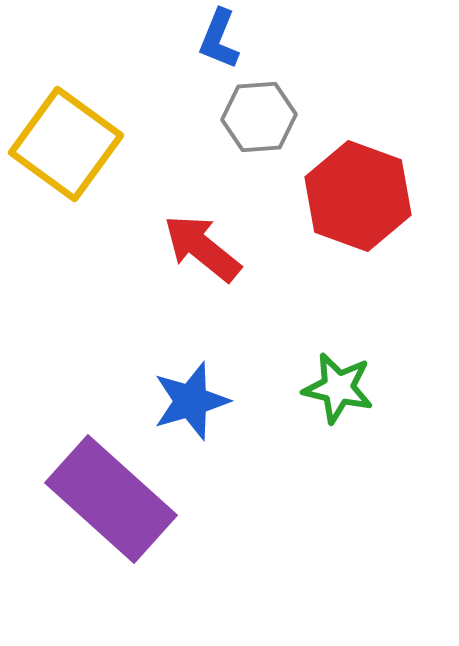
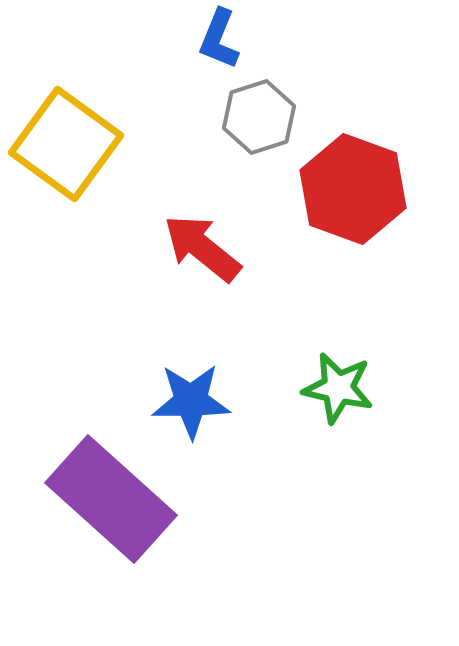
gray hexagon: rotated 14 degrees counterclockwise
red hexagon: moved 5 px left, 7 px up
blue star: rotated 16 degrees clockwise
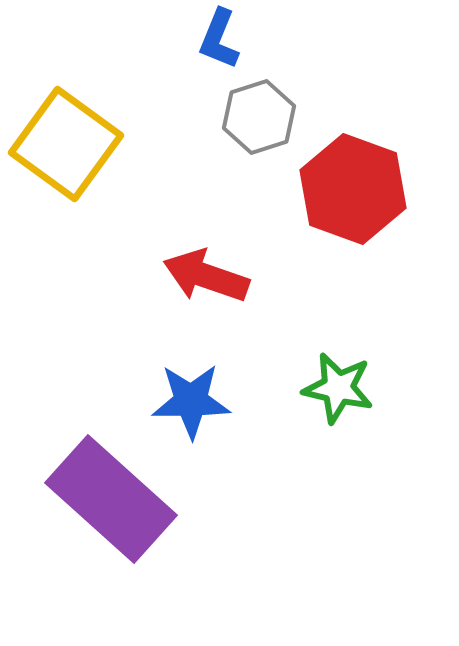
red arrow: moved 4 px right, 28 px down; rotated 20 degrees counterclockwise
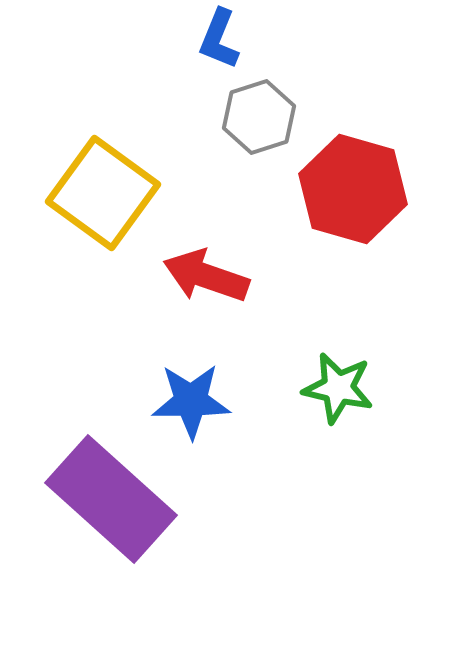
yellow square: moved 37 px right, 49 px down
red hexagon: rotated 4 degrees counterclockwise
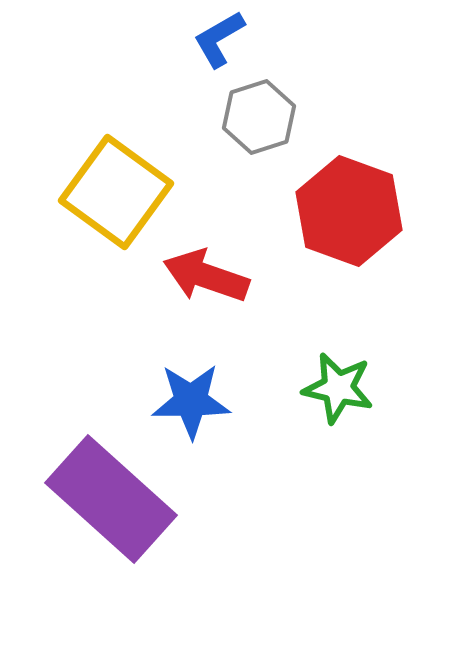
blue L-shape: rotated 38 degrees clockwise
red hexagon: moved 4 px left, 22 px down; rotated 4 degrees clockwise
yellow square: moved 13 px right, 1 px up
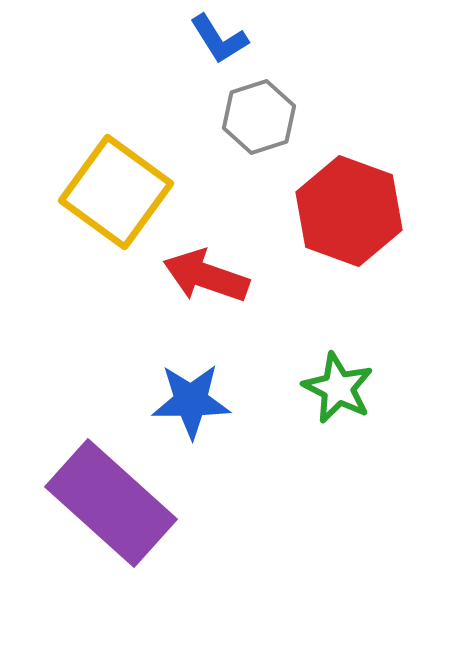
blue L-shape: rotated 92 degrees counterclockwise
green star: rotated 14 degrees clockwise
purple rectangle: moved 4 px down
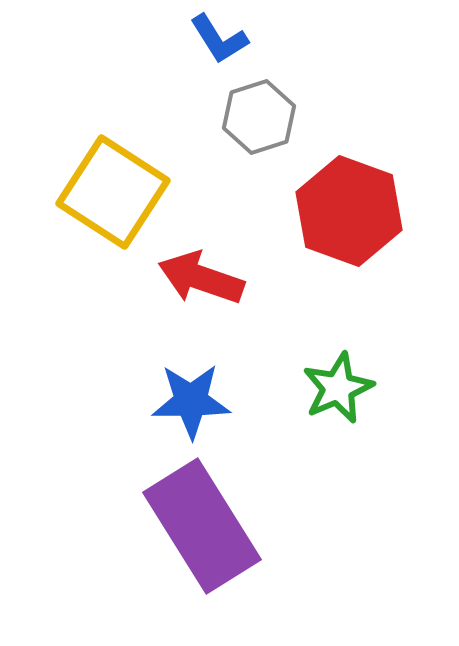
yellow square: moved 3 px left; rotated 3 degrees counterclockwise
red arrow: moved 5 px left, 2 px down
green star: rotated 22 degrees clockwise
purple rectangle: moved 91 px right, 23 px down; rotated 16 degrees clockwise
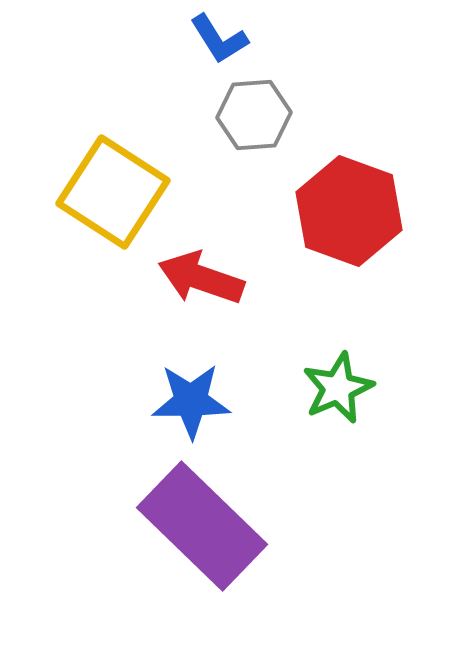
gray hexagon: moved 5 px left, 2 px up; rotated 14 degrees clockwise
purple rectangle: rotated 14 degrees counterclockwise
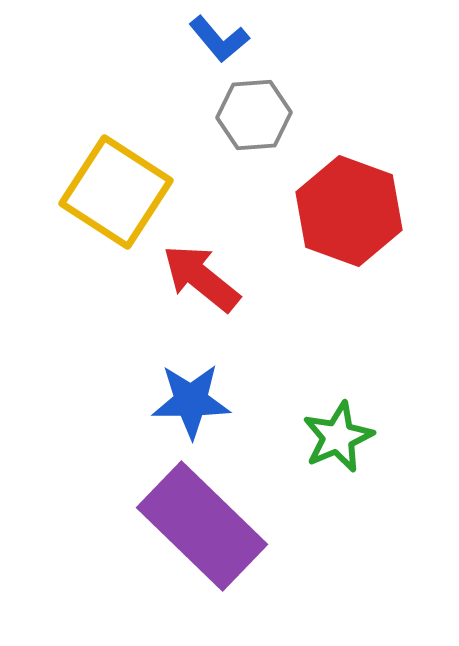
blue L-shape: rotated 8 degrees counterclockwise
yellow square: moved 3 px right
red arrow: rotated 20 degrees clockwise
green star: moved 49 px down
